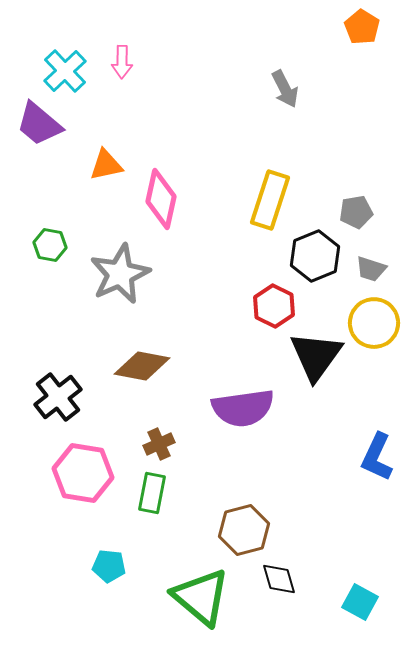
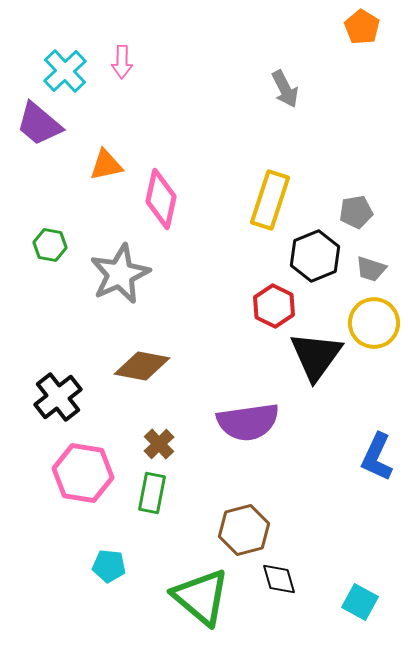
purple semicircle: moved 5 px right, 14 px down
brown cross: rotated 20 degrees counterclockwise
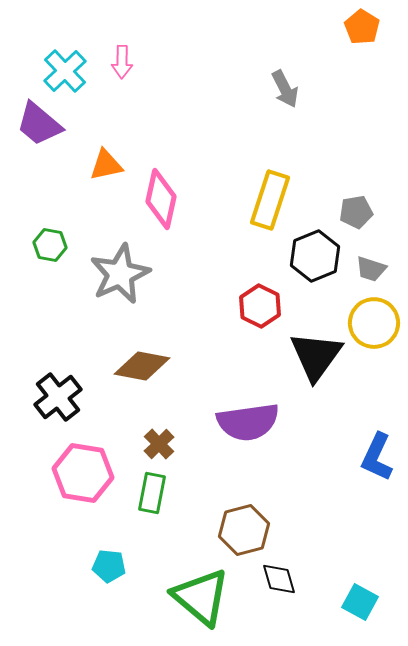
red hexagon: moved 14 px left
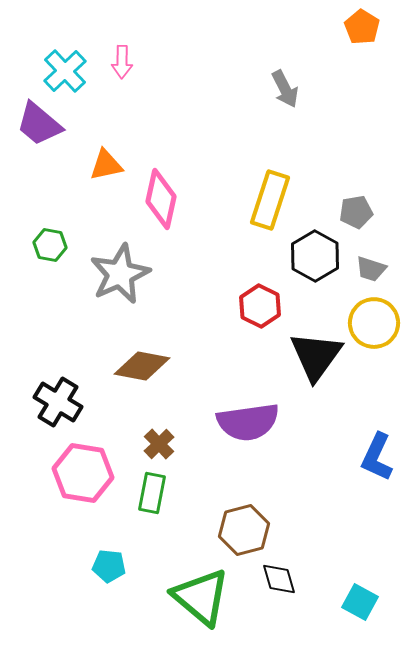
black hexagon: rotated 9 degrees counterclockwise
black cross: moved 5 px down; rotated 21 degrees counterclockwise
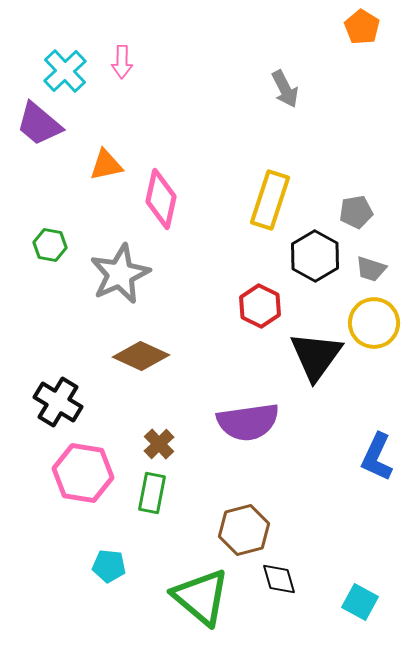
brown diamond: moved 1 px left, 10 px up; rotated 14 degrees clockwise
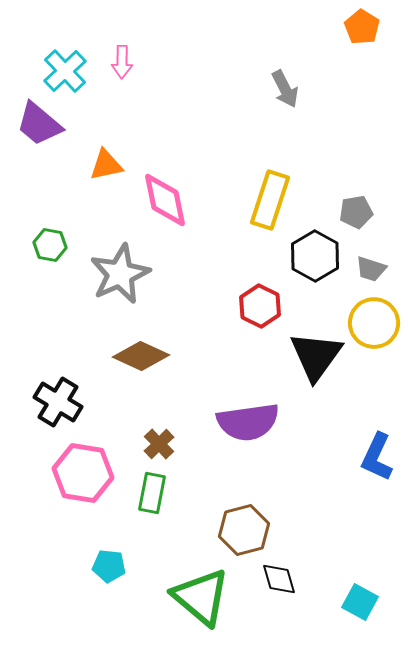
pink diamond: moved 4 px right, 1 px down; rotated 24 degrees counterclockwise
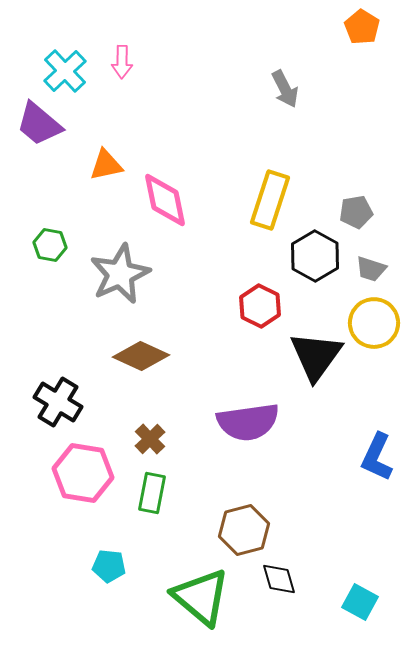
brown cross: moved 9 px left, 5 px up
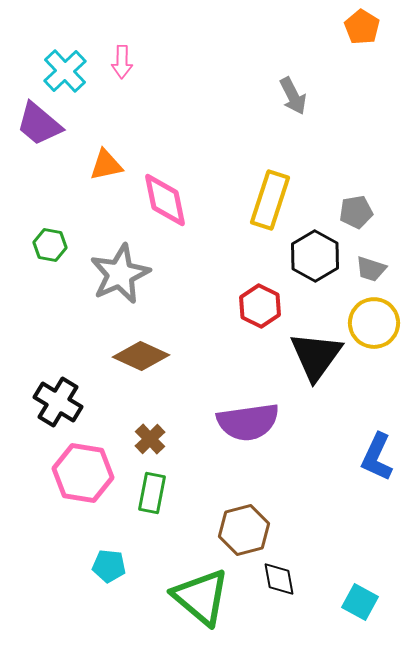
gray arrow: moved 8 px right, 7 px down
black diamond: rotated 6 degrees clockwise
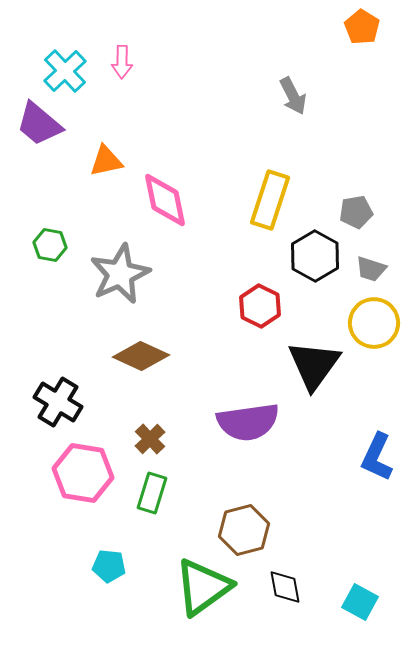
orange triangle: moved 4 px up
black triangle: moved 2 px left, 9 px down
green rectangle: rotated 6 degrees clockwise
black diamond: moved 6 px right, 8 px down
green triangle: moved 2 px right, 10 px up; rotated 44 degrees clockwise
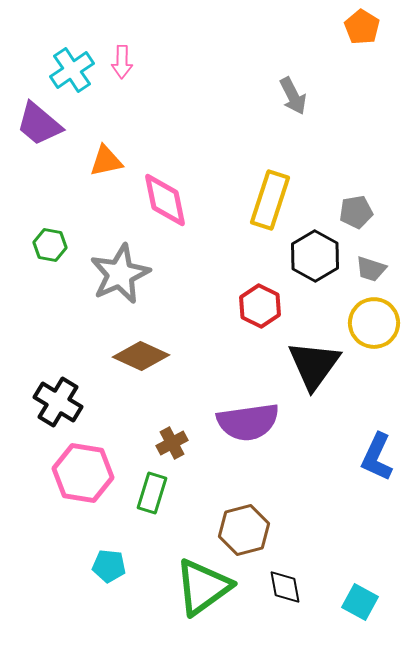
cyan cross: moved 7 px right, 1 px up; rotated 9 degrees clockwise
brown cross: moved 22 px right, 4 px down; rotated 16 degrees clockwise
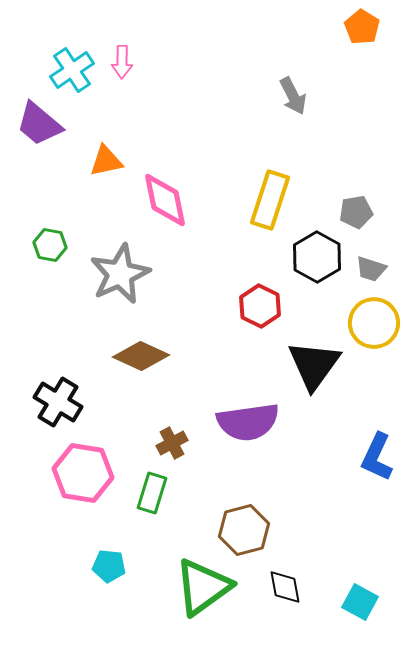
black hexagon: moved 2 px right, 1 px down
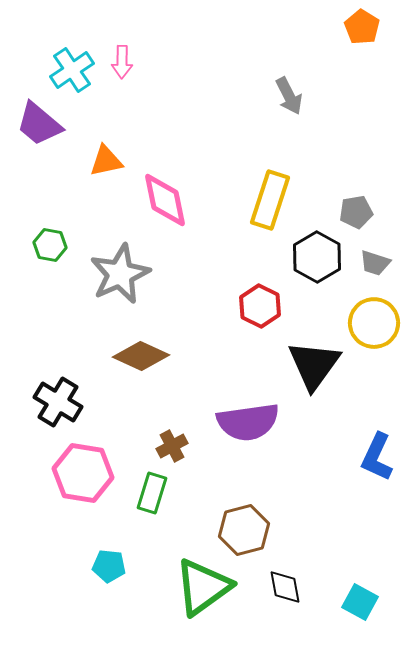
gray arrow: moved 4 px left
gray trapezoid: moved 4 px right, 6 px up
brown cross: moved 3 px down
